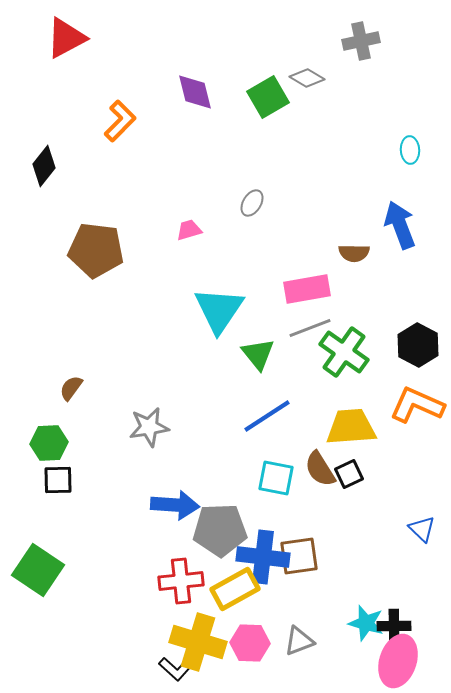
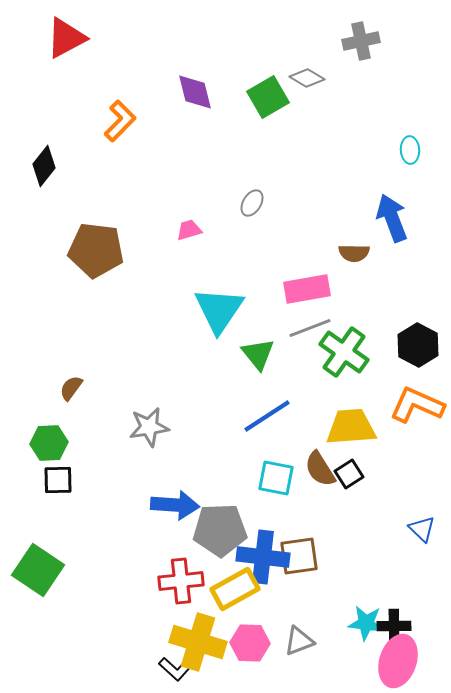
blue arrow at (400, 225): moved 8 px left, 7 px up
black square at (349, 474): rotated 8 degrees counterclockwise
cyan star at (366, 623): rotated 9 degrees counterclockwise
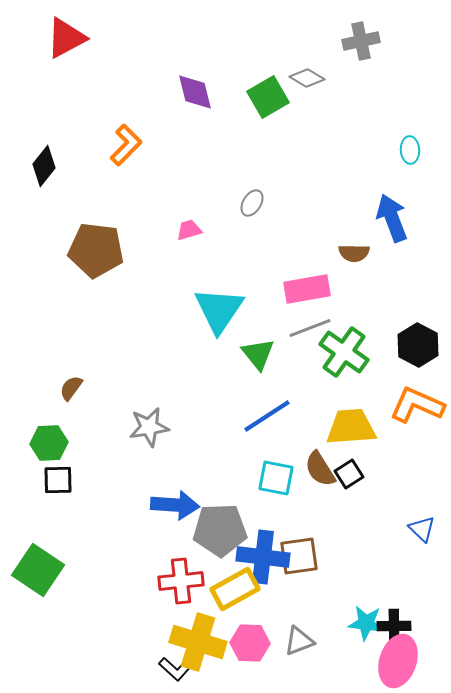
orange L-shape at (120, 121): moved 6 px right, 24 px down
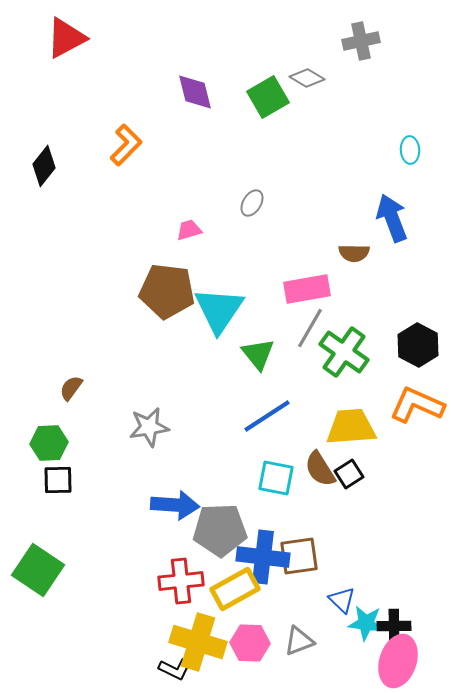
brown pentagon at (96, 250): moved 71 px right, 41 px down
gray line at (310, 328): rotated 39 degrees counterclockwise
blue triangle at (422, 529): moved 80 px left, 71 px down
black L-shape at (175, 669): rotated 16 degrees counterclockwise
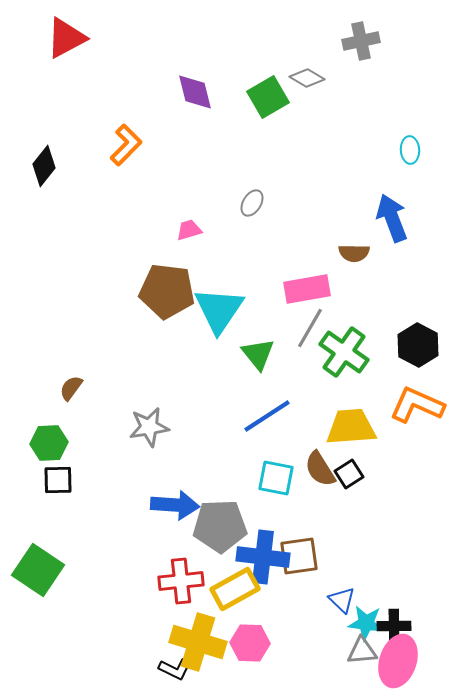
gray pentagon at (220, 530): moved 4 px up
gray triangle at (299, 641): moved 63 px right, 10 px down; rotated 16 degrees clockwise
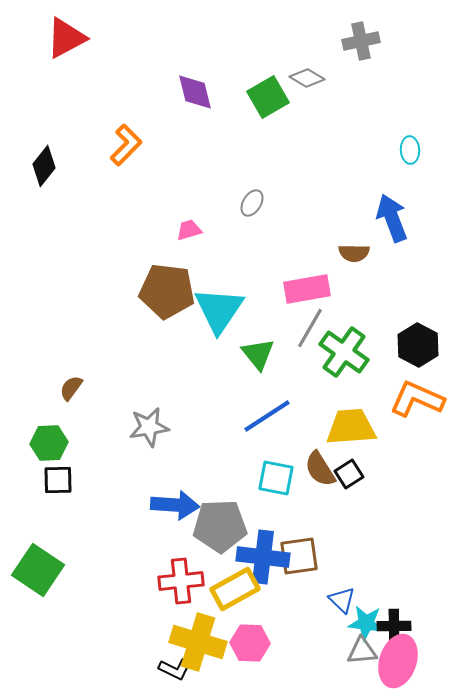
orange L-shape at (417, 405): moved 6 px up
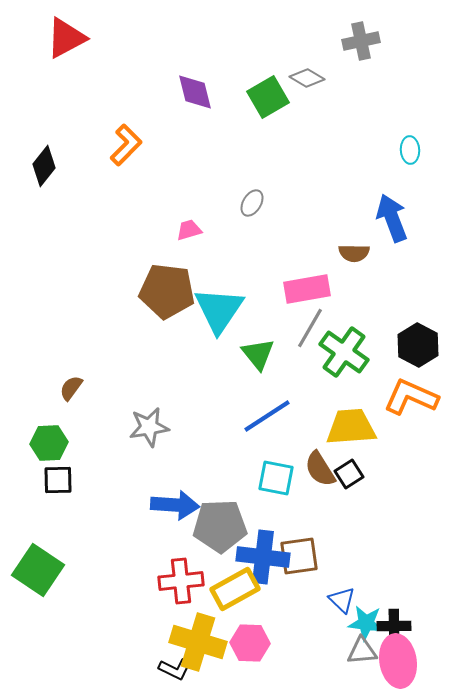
orange L-shape at (417, 399): moved 6 px left, 2 px up
pink ellipse at (398, 661): rotated 27 degrees counterclockwise
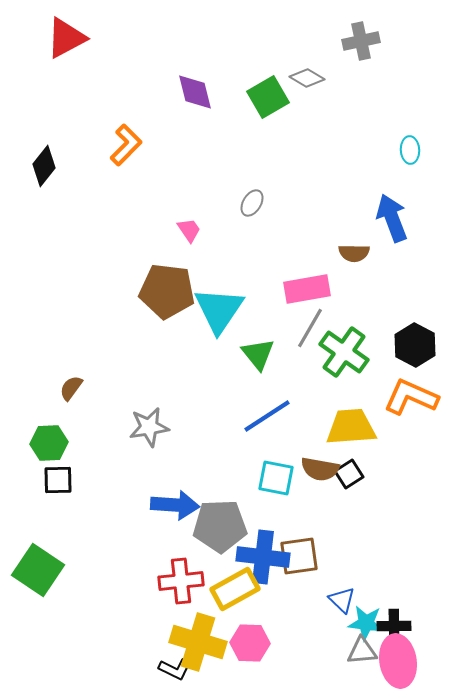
pink trapezoid at (189, 230): rotated 72 degrees clockwise
black hexagon at (418, 345): moved 3 px left
brown semicircle at (320, 469): rotated 48 degrees counterclockwise
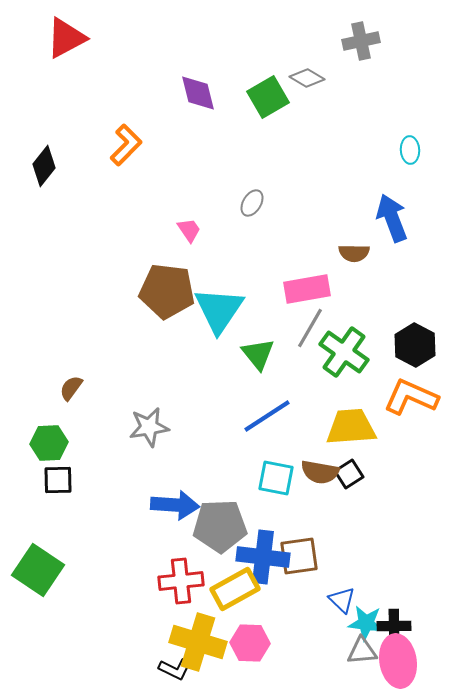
purple diamond at (195, 92): moved 3 px right, 1 px down
brown semicircle at (320, 469): moved 3 px down
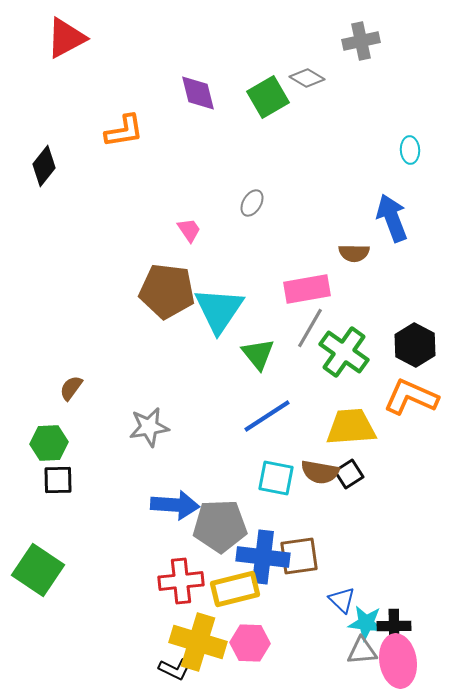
orange L-shape at (126, 145): moved 2 px left, 14 px up; rotated 36 degrees clockwise
yellow rectangle at (235, 589): rotated 15 degrees clockwise
